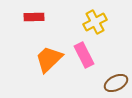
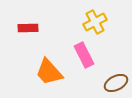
red rectangle: moved 6 px left, 11 px down
orange trapezoid: moved 13 px down; rotated 88 degrees counterclockwise
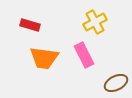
red rectangle: moved 2 px right, 3 px up; rotated 18 degrees clockwise
orange trapezoid: moved 5 px left, 14 px up; rotated 40 degrees counterclockwise
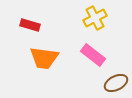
yellow cross: moved 4 px up
pink rectangle: moved 9 px right; rotated 25 degrees counterclockwise
